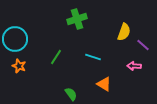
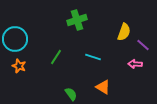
green cross: moved 1 px down
pink arrow: moved 1 px right, 2 px up
orange triangle: moved 1 px left, 3 px down
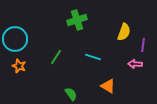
purple line: rotated 56 degrees clockwise
orange triangle: moved 5 px right, 1 px up
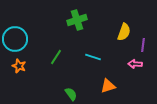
orange triangle: rotated 49 degrees counterclockwise
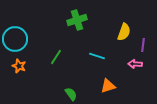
cyan line: moved 4 px right, 1 px up
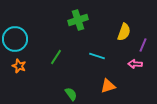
green cross: moved 1 px right
purple line: rotated 16 degrees clockwise
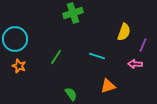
green cross: moved 5 px left, 7 px up
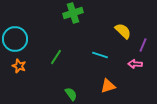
yellow semicircle: moved 1 px left, 1 px up; rotated 66 degrees counterclockwise
cyan line: moved 3 px right, 1 px up
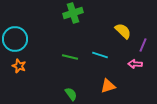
green line: moved 14 px right; rotated 70 degrees clockwise
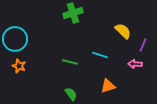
green line: moved 5 px down
